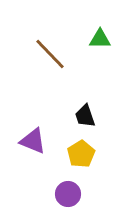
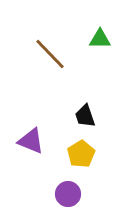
purple triangle: moved 2 px left
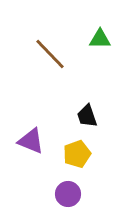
black trapezoid: moved 2 px right
yellow pentagon: moved 4 px left; rotated 12 degrees clockwise
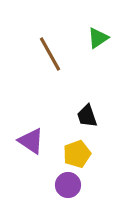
green triangle: moved 2 px left, 1 px up; rotated 35 degrees counterclockwise
brown line: rotated 15 degrees clockwise
purple triangle: rotated 12 degrees clockwise
purple circle: moved 9 px up
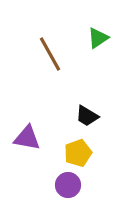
black trapezoid: rotated 40 degrees counterclockwise
purple triangle: moved 4 px left, 3 px up; rotated 24 degrees counterclockwise
yellow pentagon: moved 1 px right, 1 px up
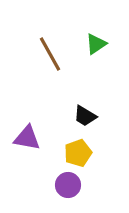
green triangle: moved 2 px left, 6 px down
black trapezoid: moved 2 px left
